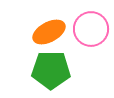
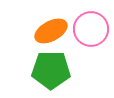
orange ellipse: moved 2 px right, 1 px up
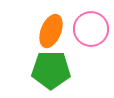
orange ellipse: rotated 40 degrees counterclockwise
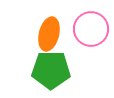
orange ellipse: moved 2 px left, 3 px down; rotated 8 degrees counterclockwise
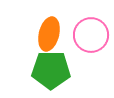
pink circle: moved 6 px down
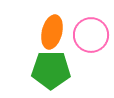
orange ellipse: moved 3 px right, 2 px up
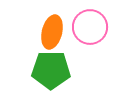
pink circle: moved 1 px left, 8 px up
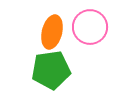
green pentagon: rotated 9 degrees counterclockwise
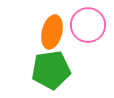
pink circle: moved 2 px left, 2 px up
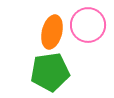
green pentagon: moved 1 px left, 2 px down
